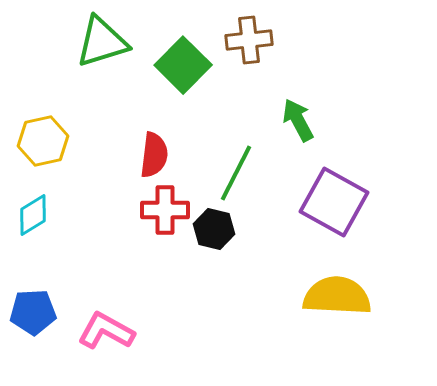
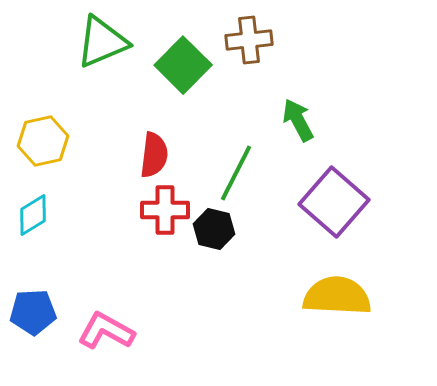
green triangle: rotated 6 degrees counterclockwise
purple square: rotated 12 degrees clockwise
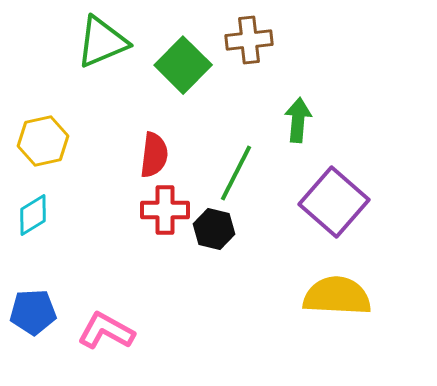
green arrow: rotated 33 degrees clockwise
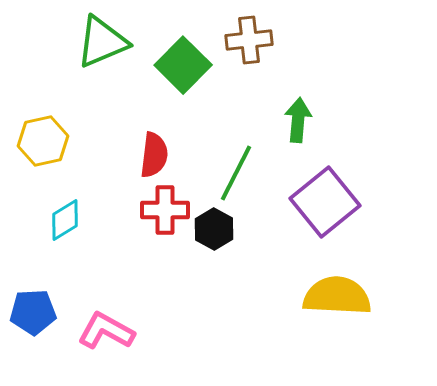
purple square: moved 9 px left; rotated 10 degrees clockwise
cyan diamond: moved 32 px right, 5 px down
black hexagon: rotated 15 degrees clockwise
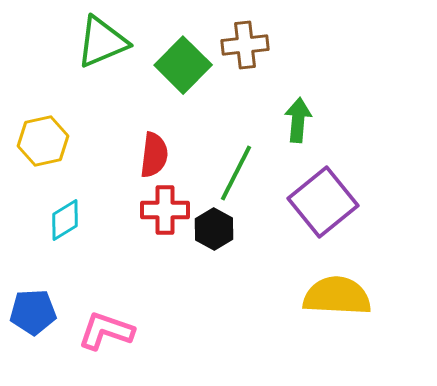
brown cross: moved 4 px left, 5 px down
purple square: moved 2 px left
pink L-shape: rotated 10 degrees counterclockwise
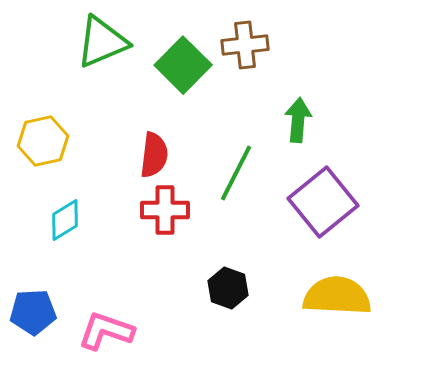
black hexagon: moved 14 px right, 59 px down; rotated 9 degrees counterclockwise
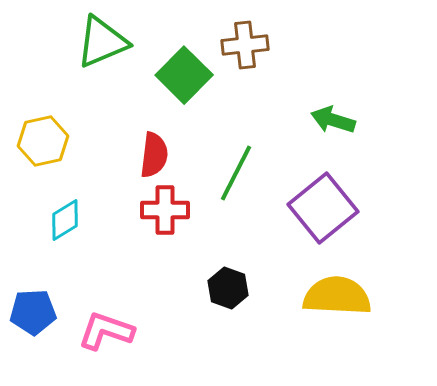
green square: moved 1 px right, 10 px down
green arrow: moved 35 px right; rotated 78 degrees counterclockwise
purple square: moved 6 px down
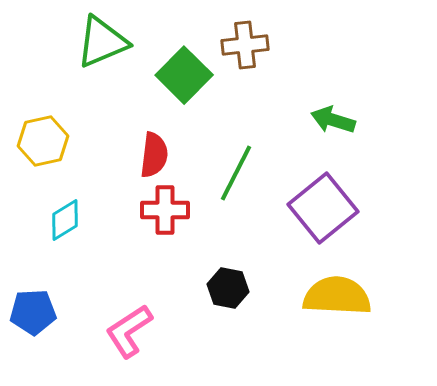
black hexagon: rotated 9 degrees counterclockwise
pink L-shape: moved 23 px right; rotated 52 degrees counterclockwise
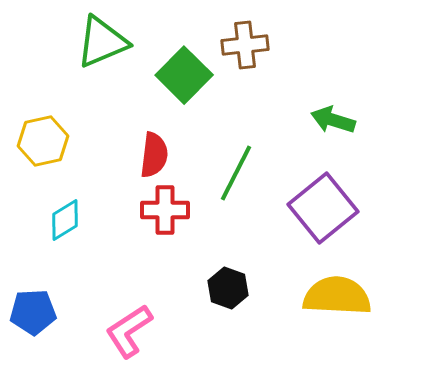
black hexagon: rotated 9 degrees clockwise
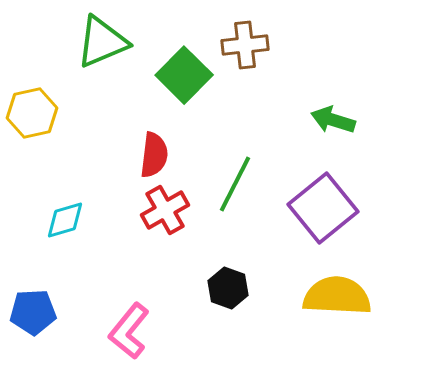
yellow hexagon: moved 11 px left, 28 px up
green line: moved 1 px left, 11 px down
red cross: rotated 30 degrees counterclockwise
cyan diamond: rotated 15 degrees clockwise
pink L-shape: rotated 18 degrees counterclockwise
